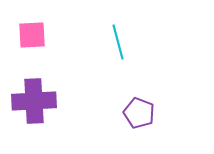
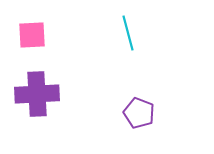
cyan line: moved 10 px right, 9 px up
purple cross: moved 3 px right, 7 px up
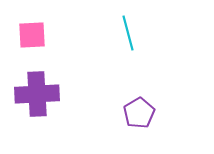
purple pentagon: rotated 20 degrees clockwise
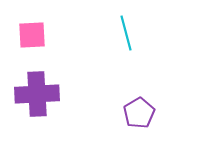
cyan line: moved 2 px left
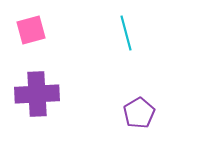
pink square: moved 1 px left, 5 px up; rotated 12 degrees counterclockwise
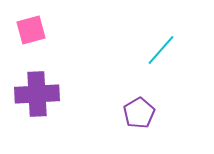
cyan line: moved 35 px right, 17 px down; rotated 56 degrees clockwise
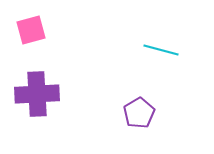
cyan line: rotated 64 degrees clockwise
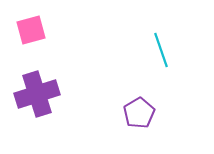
cyan line: rotated 56 degrees clockwise
purple cross: rotated 15 degrees counterclockwise
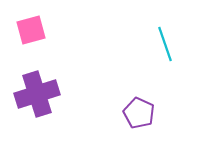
cyan line: moved 4 px right, 6 px up
purple pentagon: rotated 16 degrees counterclockwise
